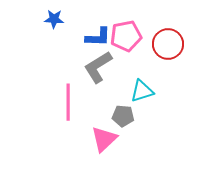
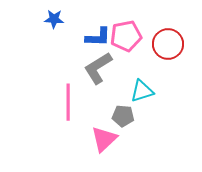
gray L-shape: moved 1 px down
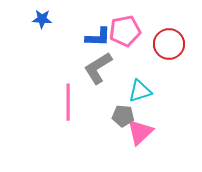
blue star: moved 12 px left
pink pentagon: moved 1 px left, 5 px up
red circle: moved 1 px right
cyan triangle: moved 2 px left
pink triangle: moved 36 px right, 7 px up
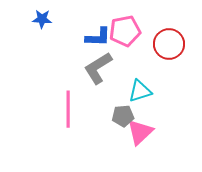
pink line: moved 7 px down
gray pentagon: rotated 10 degrees counterclockwise
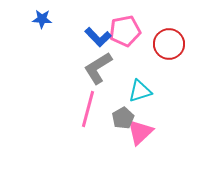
blue L-shape: rotated 44 degrees clockwise
pink line: moved 20 px right; rotated 15 degrees clockwise
gray pentagon: moved 2 px down; rotated 25 degrees counterclockwise
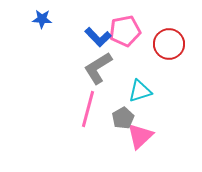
pink triangle: moved 4 px down
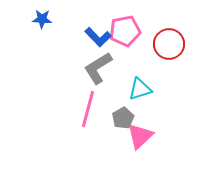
cyan triangle: moved 2 px up
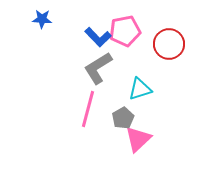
pink triangle: moved 2 px left, 3 px down
